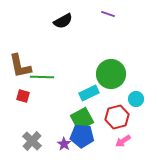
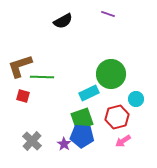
brown L-shape: rotated 84 degrees clockwise
green square: rotated 10 degrees clockwise
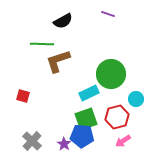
brown L-shape: moved 38 px right, 5 px up
green line: moved 33 px up
green square: moved 4 px right
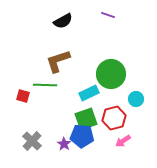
purple line: moved 1 px down
green line: moved 3 px right, 41 px down
red hexagon: moved 3 px left, 1 px down
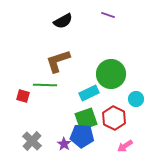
red hexagon: rotated 20 degrees counterclockwise
pink arrow: moved 2 px right, 5 px down
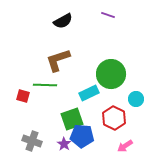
brown L-shape: moved 1 px up
green square: moved 14 px left
gray cross: rotated 24 degrees counterclockwise
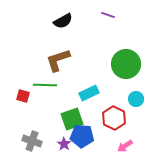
green circle: moved 15 px right, 10 px up
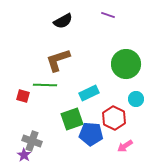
blue pentagon: moved 9 px right, 2 px up
purple star: moved 40 px left, 11 px down
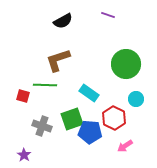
cyan rectangle: rotated 60 degrees clockwise
blue pentagon: moved 1 px left, 2 px up
gray cross: moved 10 px right, 15 px up
